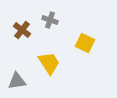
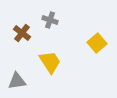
brown cross: moved 3 px down
yellow square: moved 12 px right; rotated 24 degrees clockwise
yellow trapezoid: moved 1 px right, 1 px up
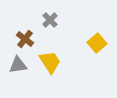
gray cross: rotated 28 degrees clockwise
brown cross: moved 3 px right, 6 px down
gray triangle: moved 1 px right, 16 px up
